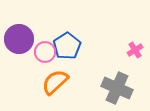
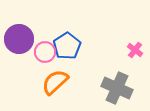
pink cross: rotated 21 degrees counterclockwise
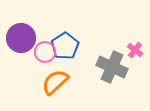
purple circle: moved 2 px right, 1 px up
blue pentagon: moved 2 px left
gray cross: moved 5 px left, 21 px up
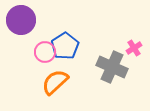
purple circle: moved 18 px up
pink cross: moved 1 px left, 2 px up; rotated 21 degrees clockwise
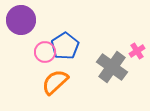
pink cross: moved 3 px right, 3 px down
gray cross: rotated 12 degrees clockwise
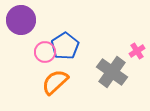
gray cross: moved 5 px down
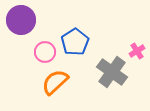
blue pentagon: moved 10 px right, 4 px up
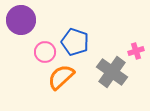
blue pentagon: rotated 20 degrees counterclockwise
pink cross: moved 1 px left; rotated 14 degrees clockwise
orange semicircle: moved 6 px right, 5 px up
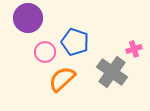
purple circle: moved 7 px right, 2 px up
pink cross: moved 2 px left, 2 px up
orange semicircle: moved 1 px right, 2 px down
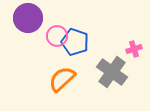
pink circle: moved 12 px right, 16 px up
